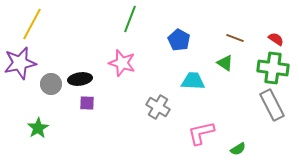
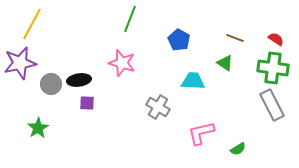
black ellipse: moved 1 px left, 1 px down
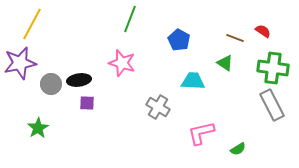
red semicircle: moved 13 px left, 8 px up
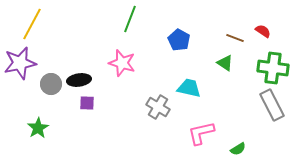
cyan trapezoid: moved 4 px left, 7 px down; rotated 10 degrees clockwise
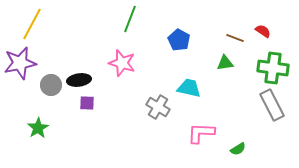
green triangle: rotated 42 degrees counterclockwise
gray circle: moved 1 px down
pink L-shape: rotated 16 degrees clockwise
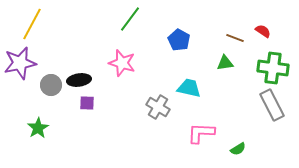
green line: rotated 16 degrees clockwise
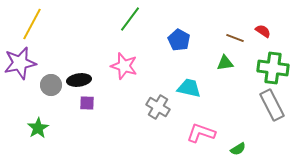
pink star: moved 2 px right, 3 px down
pink L-shape: rotated 16 degrees clockwise
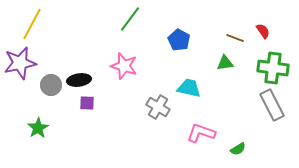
red semicircle: rotated 21 degrees clockwise
